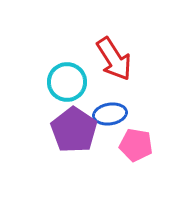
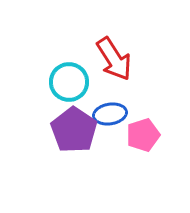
cyan circle: moved 2 px right
pink pentagon: moved 7 px right, 10 px up; rotated 28 degrees counterclockwise
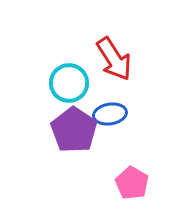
cyan circle: moved 1 px down
pink pentagon: moved 11 px left, 48 px down; rotated 24 degrees counterclockwise
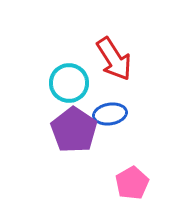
pink pentagon: rotated 12 degrees clockwise
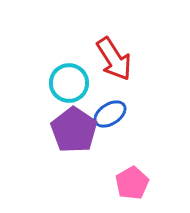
blue ellipse: rotated 24 degrees counterclockwise
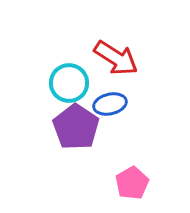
red arrow: moved 2 px right, 1 px up; rotated 24 degrees counterclockwise
blue ellipse: moved 10 px up; rotated 20 degrees clockwise
purple pentagon: moved 2 px right, 3 px up
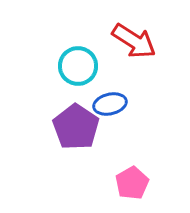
red arrow: moved 18 px right, 17 px up
cyan circle: moved 9 px right, 17 px up
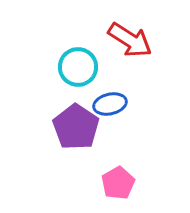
red arrow: moved 4 px left, 1 px up
cyan circle: moved 1 px down
pink pentagon: moved 14 px left
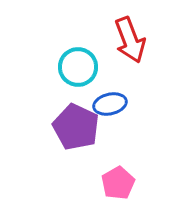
red arrow: rotated 36 degrees clockwise
purple pentagon: rotated 9 degrees counterclockwise
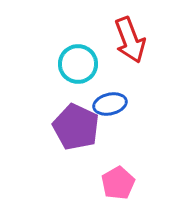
cyan circle: moved 3 px up
